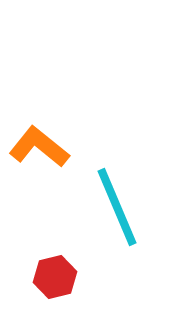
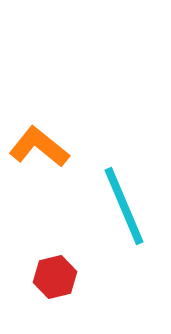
cyan line: moved 7 px right, 1 px up
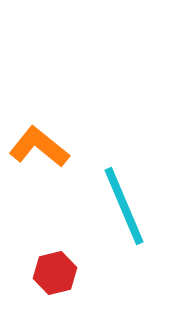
red hexagon: moved 4 px up
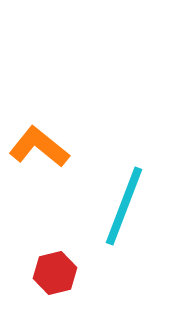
cyan line: rotated 44 degrees clockwise
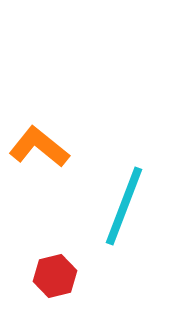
red hexagon: moved 3 px down
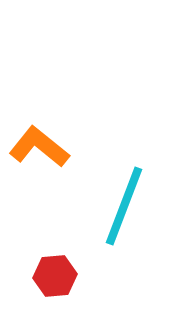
red hexagon: rotated 9 degrees clockwise
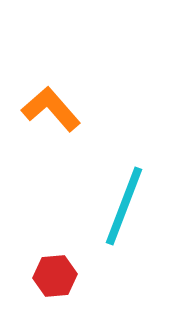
orange L-shape: moved 12 px right, 38 px up; rotated 10 degrees clockwise
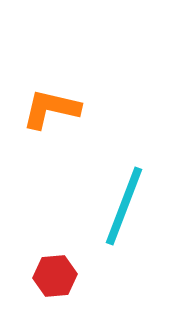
orange L-shape: rotated 36 degrees counterclockwise
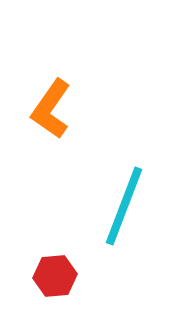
orange L-shape: rotated 68 degrees counterclockwise
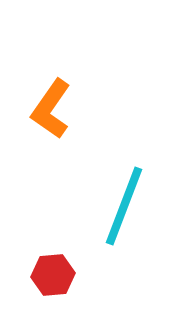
red hexagon: moved 2 px left, 1 px up
